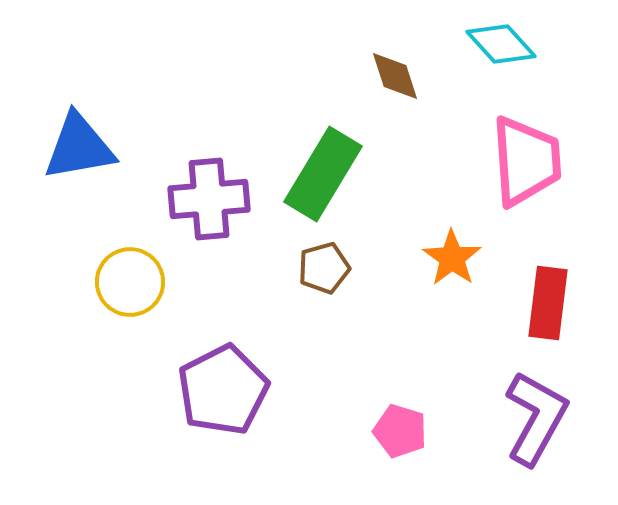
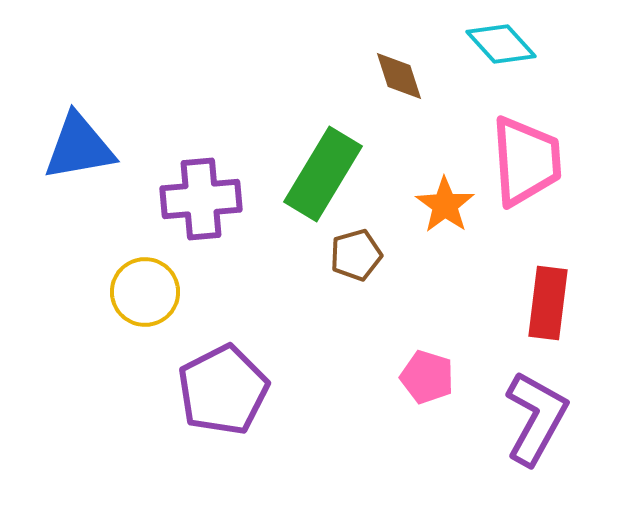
brown diamond: moved 4 px right
purple cross: moved 8 px left
orange star: moved 7 px left, 53 px up
brown pentagon: moved 32 px right, 13 px up
yellow circle: moved 15 px right, 10 px down
pink pentagon: moved 27 px right, 54 px up
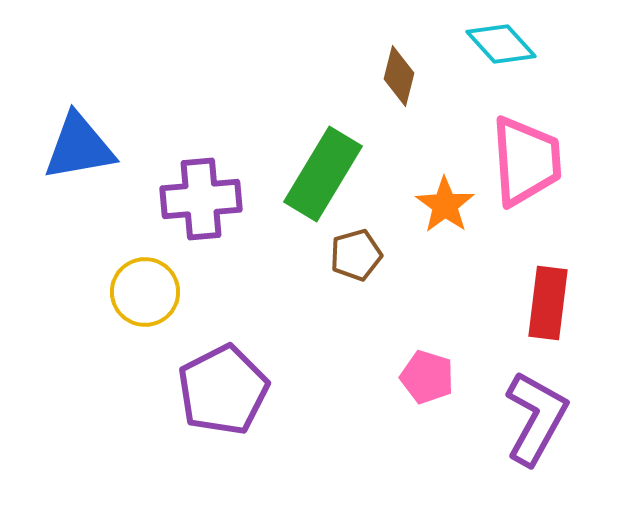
brown diamond: rotated 32 degrees clockwise
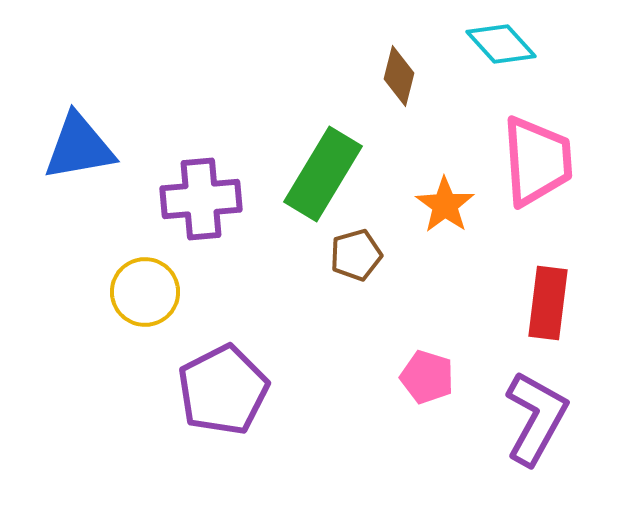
pink trapezoid: moved 11 px right
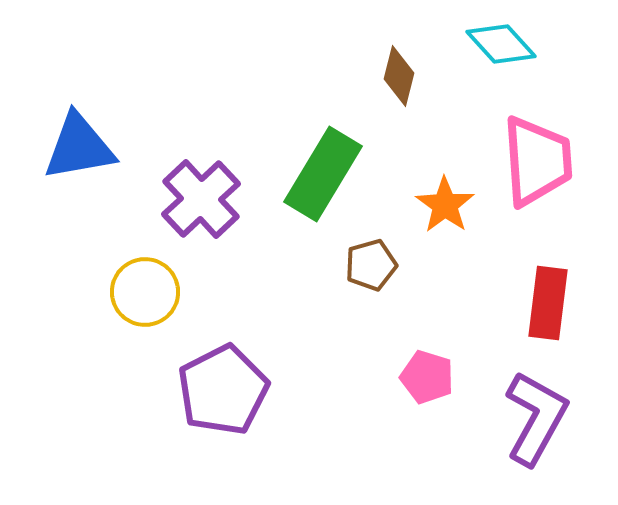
purple cross: rotated 38 degrees counterclockwise
brown pentagon: moved 15 px right, 10 px down
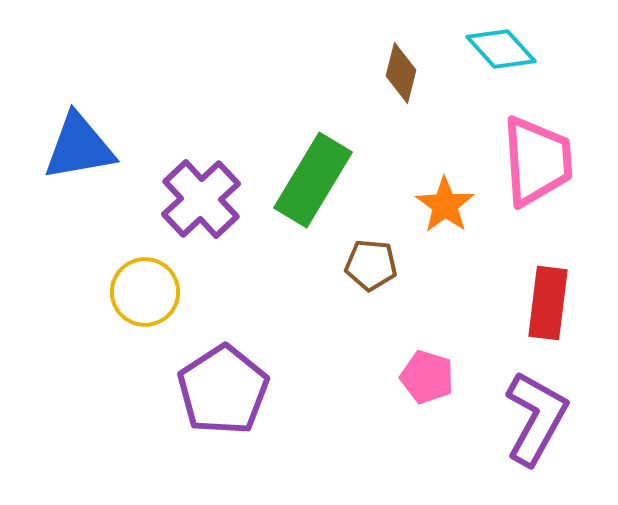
cyan diamond: moved 5 px down
brown diamond: moved 2 px right, 3 px up
green rectangle: moved 10 px left, 6 px down
brown pentagon: rotated 21 degrees clockwise
purple pentagon: rotated 6 degrees counterclockwise
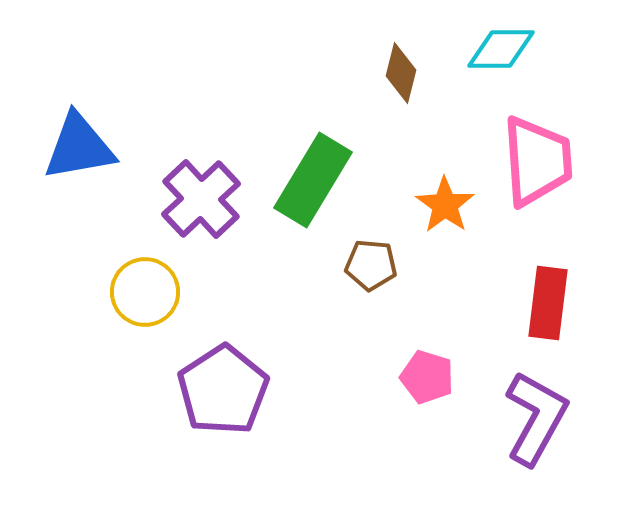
cyan diamond: rotated 48 degrees counterclockwise
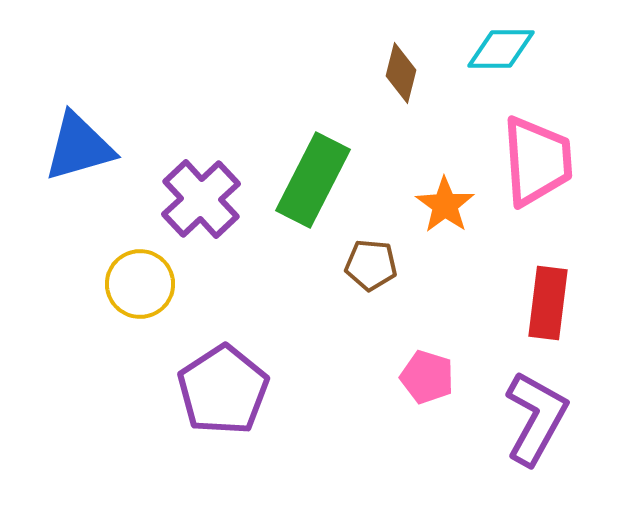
blue triangle: rotated 6 degrees counterclockwise
green rectangle: rotated 4 degrees counterclockwise
yellow circle: moved 5 px left, 8 px up
